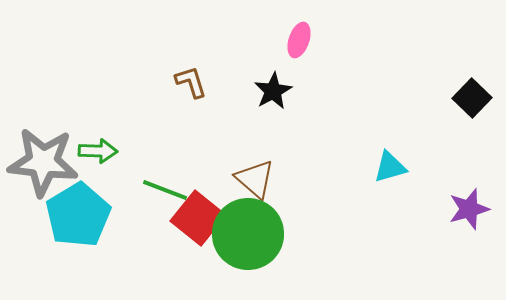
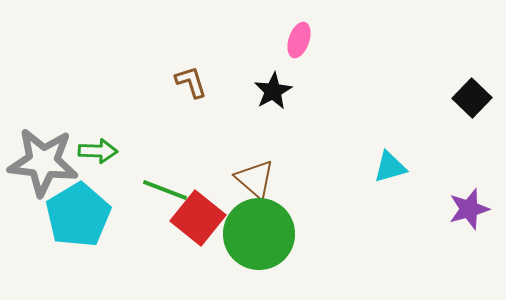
green circle: moved 11 px right
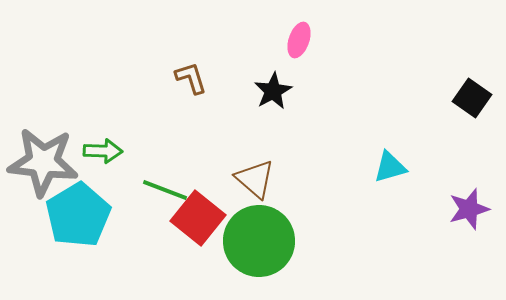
brown L-shape: moved 4 px up
black square: rotated 9 degrees counterclockwise
green arrow: moved 5 px right
green circle: moved 7 px down
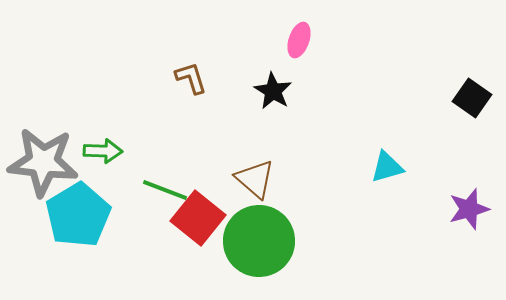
black star: rotated 12 degrees counterclockwise
cyan triangle: moved 3 px left
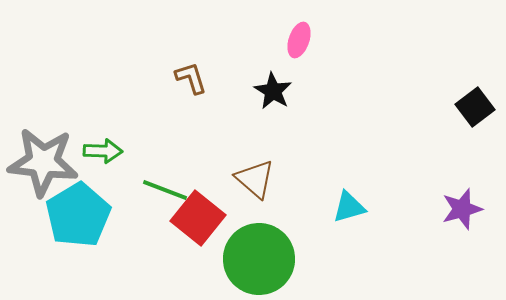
black square: moved 3 px right, 9 px down; rotated 18 degrees clockwise
cyan triangle: moved 38 px left, 40 px down
purple star: moved 7 px left
green circle: moved 18 px down
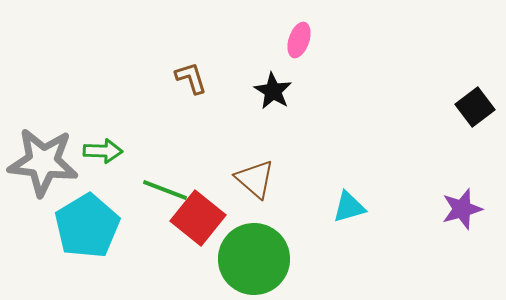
cyan pentagon: moved 9 px right, 11 px down
green circle: moved 5 px left
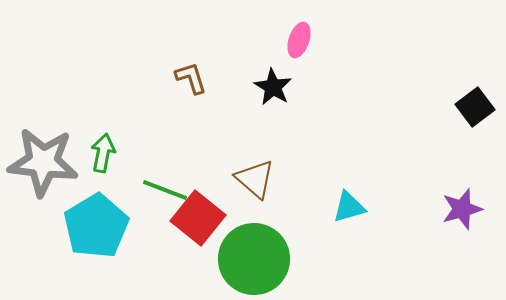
black star: moved 4 px up
green arrow: moved 2 px down; rotated 81 degrees counterclockwise
cyan pentagon: moved 9 px right
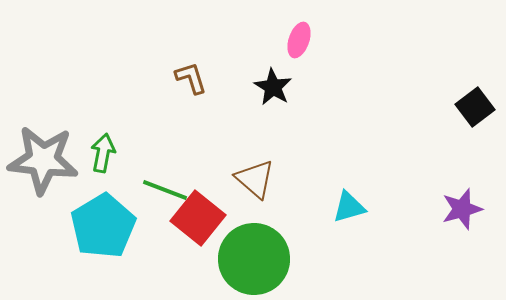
gray star: moved 2 px up
cyan pentagon: moved 7 px right
